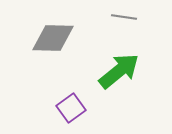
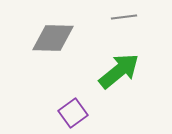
gray line: rotated 15 degrees counterclockwise
purple square: moved 2 px right, 5 px down
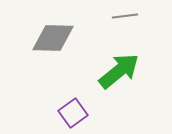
gray line: moved 1 px right, 1 px up
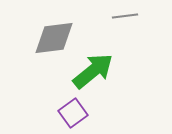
gray diamond: moved 1 px right; rotated 9 degrees counterclockwise
green arrow: moved 26 px left
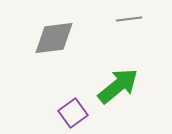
gray line: moved 4 px right, 3 px down
green arrow: moved 25 px right, 15 px down
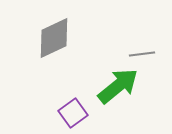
gray line: moved 13 px right, 35 px down
gray diamond: rotated 18 degrees counterclockwise
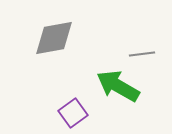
gray diamond: rotated 15 degrees clockwise
green arrow: rotated 111 degrees counterclockwise
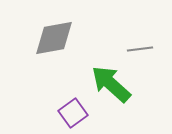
gray line: moved 2 px left, 5 px up
green arrow: moved 7 px left, 2 px up; rotated 12 degrees clockwise
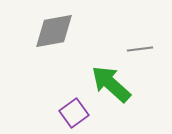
gray diamond: moved 7 px up
purple square: moved 1 px right
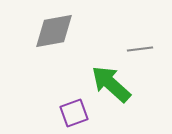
purple square: rotated 16 degrees clockwise
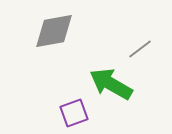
gray line: rotated 30 degrees counterclockwise
green arrow: rotated 12 degrees counterclockwise
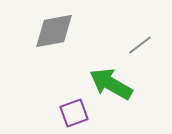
gray line: moved 4 px up
